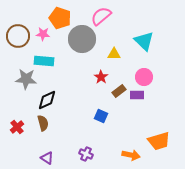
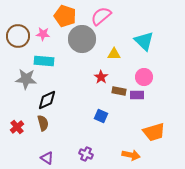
orange pentagon: moved 5 px right, 2 px up
brown rectangle: rotated 48 degrees clockwise
orange trapezoid: moved 5 px left, 9 px up
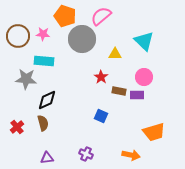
yellow triangle: moved 1 px right
purple triangle: rotated 40 degrees counterclockwise
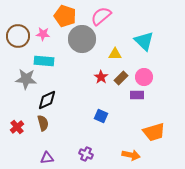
brown rectangle: moved 2 px right, 13 px up; rotated 56 degrees counterclockwise
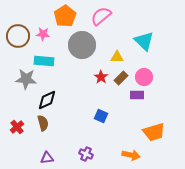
orange pentagon: rotated 20 degrees clockwise
gray circle: moved 6 px down
yellow triangle: moved 2 px right, 3 px down
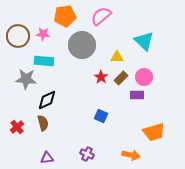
orange pentagon: rotated 25 degrees clockwise
purple cross: moved 1 px right
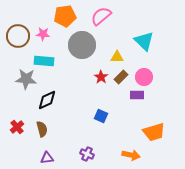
brown rectangle: moved 1 px up
brown semicircle: moved 1 px left, 6 px down
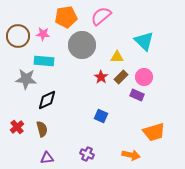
orange pentagon: moved 1 px right, 1 px down
purple rectangle: rotated 24 degrees clockwise
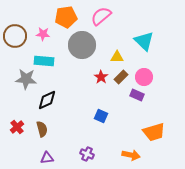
brown circle: moved 3 px left
